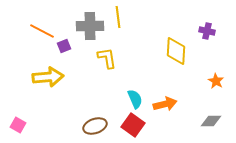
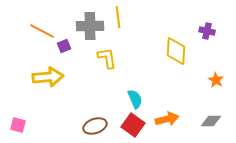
orange star: moved 1 px up
orange arrow: moved 2 px right, 15 px down
pink square: rotated 14 degrees counterclockwise
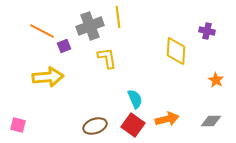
gray cross: rotated 20 degrees counterclockwise
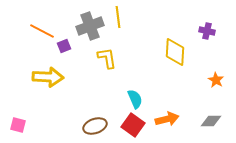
yellow diamond: moved 1 px left, 1 px down
yellow arrow: rotated 8 degrees clockwise
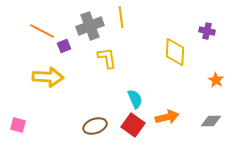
yellow line: moved 3 px right
orange arrow: moved 2 px up
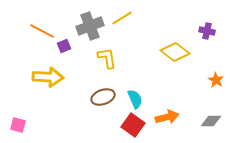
yellow line: moved 1 px right, 1 px down; rotated 65 degrees clockwise
yellow diamond: rotated 56 degrees counterclockwise
brown ellipse: moved 8 px right, 29 px up
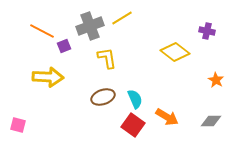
orange arrow: rotated 45 degrees clockwise
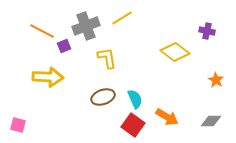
gray cross: moved 4 px left
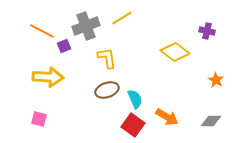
brown ellipse: moved 4 px right, 7 px up
pink square: moved 21 px right, 6 px up
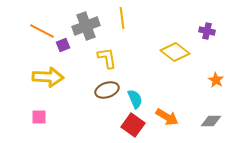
yellow line: rotated 65 degrees counterclockwise
purple square: moved 1 px left, 1 px up
pink square: moved 2 px up; rotated 14 degrees counterclockwise
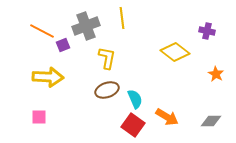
yellow L-shape: rotated 20 degrees clockwise
orange star: moved 6 px up
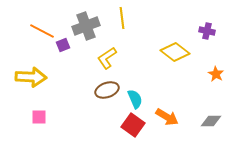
yellow L-shape: rotated 135 degrees counterclockwise
yellow arrow: moved 17 px left
